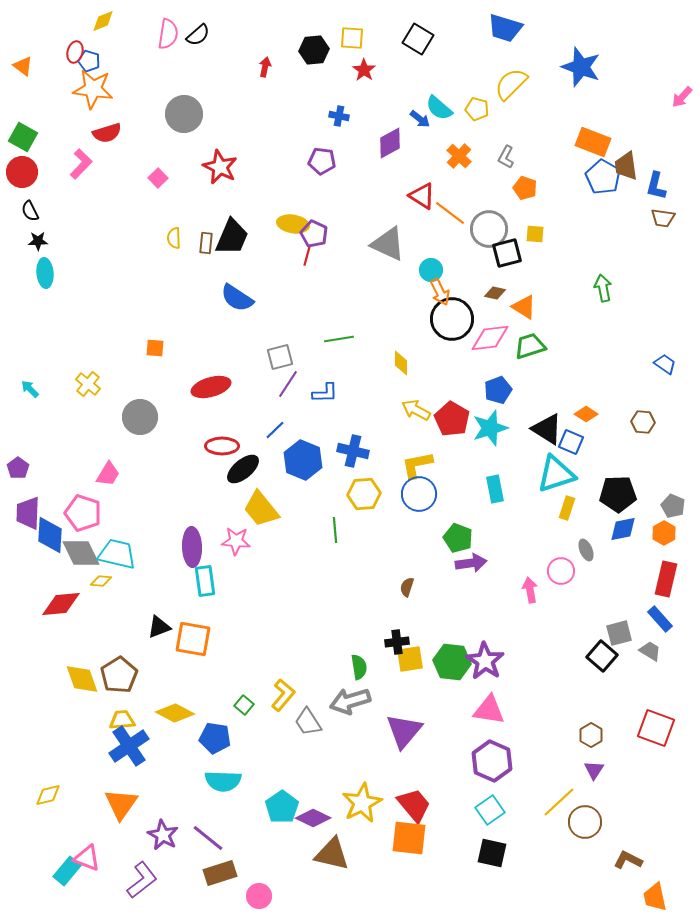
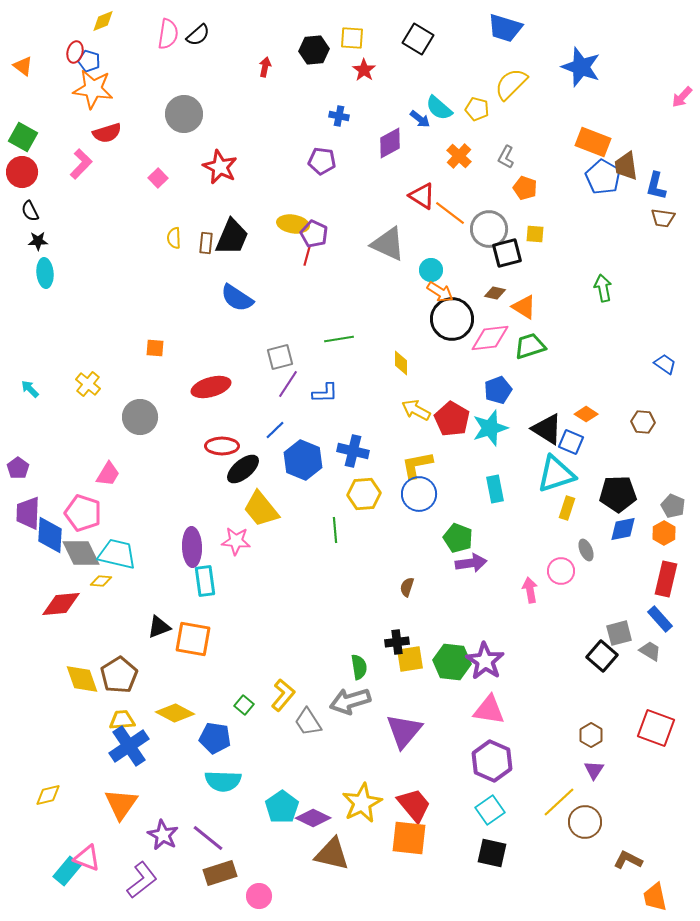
orange arrow at (440, 292): rotated 32 degrees counterclockwise
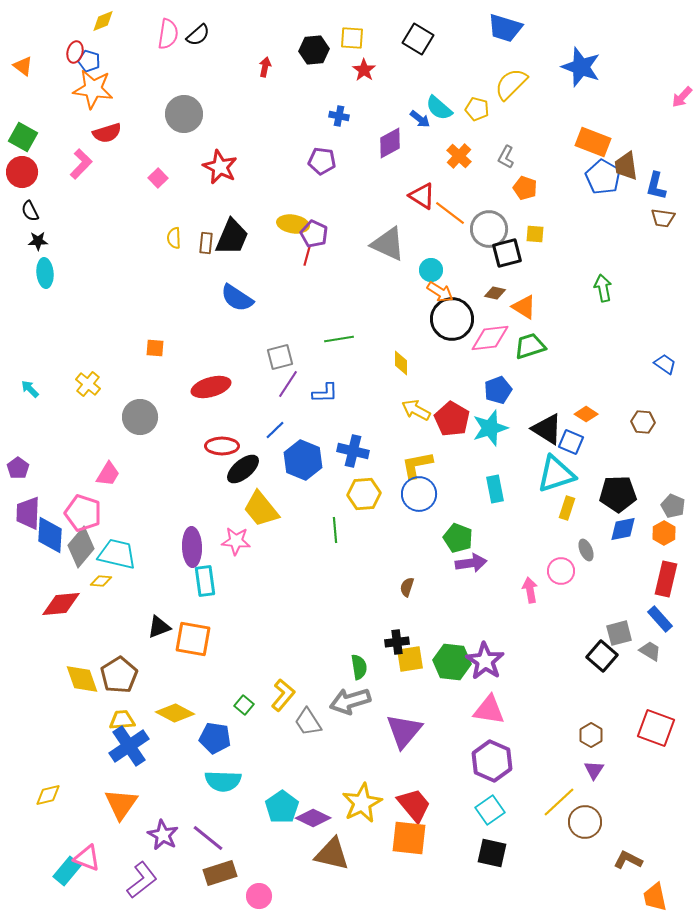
gray diamond at (81, 553): moved 6 px up; rotated 66 degrees clockwise
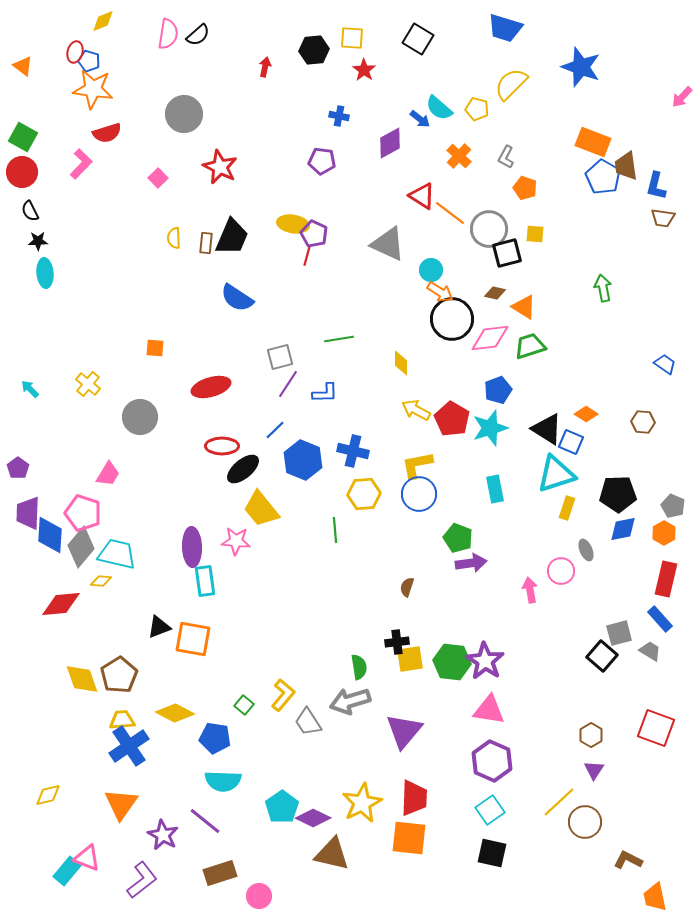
red trapezoid at (414, 805): moved 7 px up; rotated 42 degrees clockwise
purple line at (208, 838): moved 3 px left, 17 px up
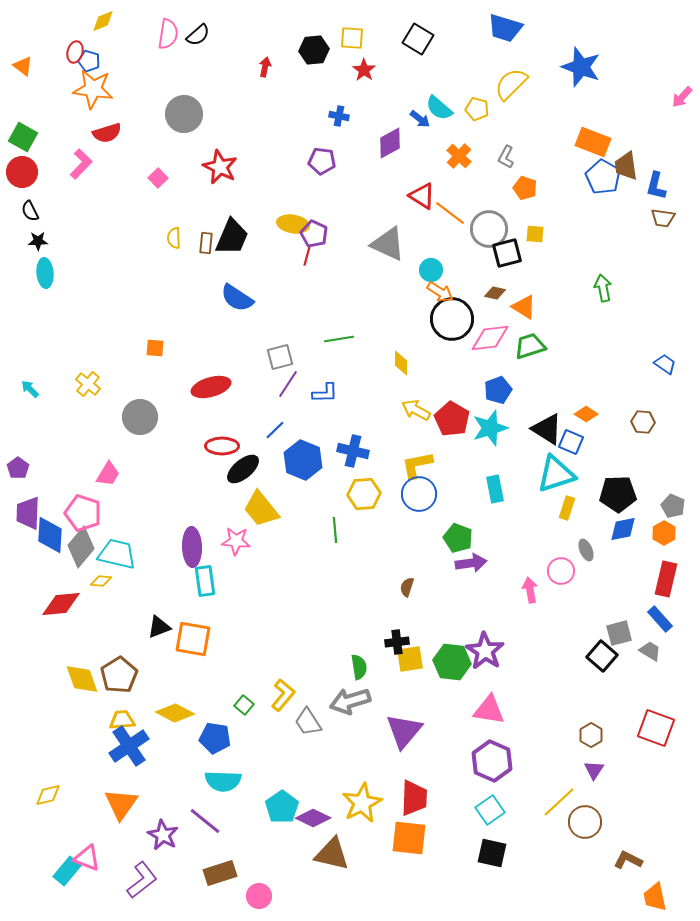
purple star at (485, 661): moved 10 px up
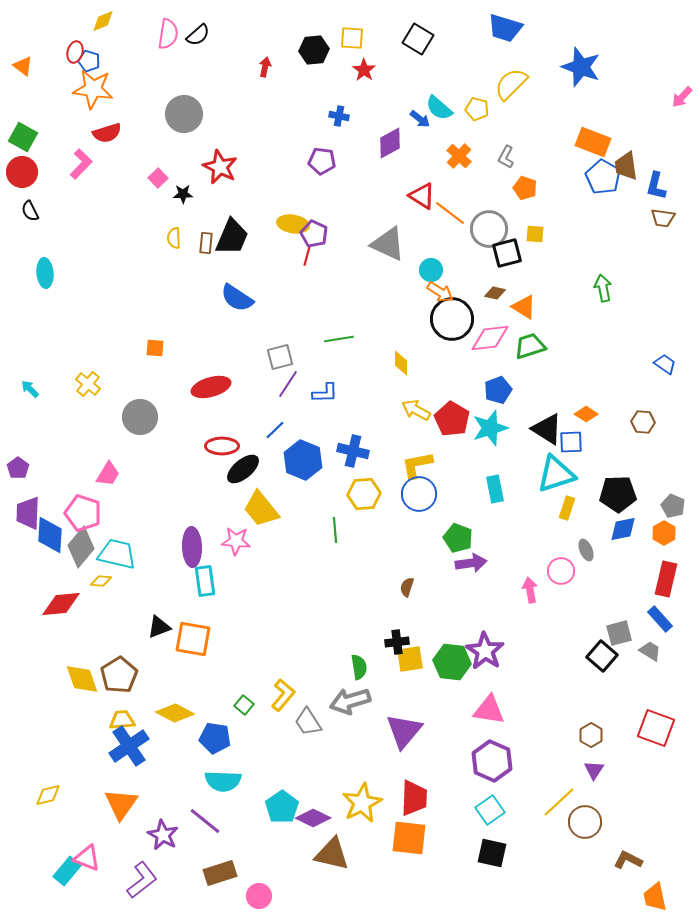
black star at (38, 241): moved 145 px right, 47 px up
blue square at (571, 442): rotated 25 degrees counterclockwise
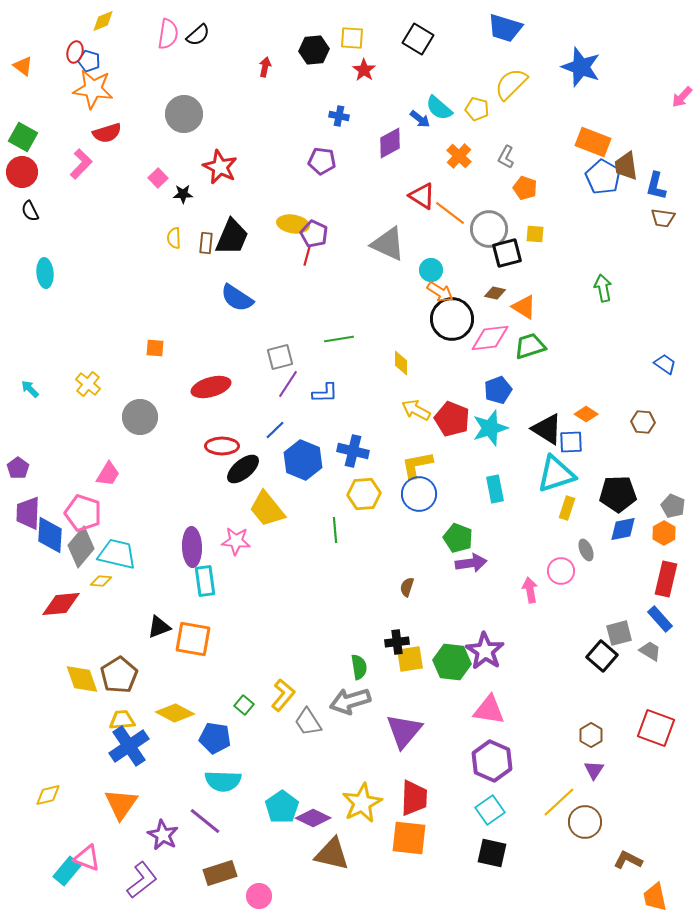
red pentagon at (452, 419): rotated 8 degrees counterclockwise
yellow trapezoid at (261, 509): moved 6 px right
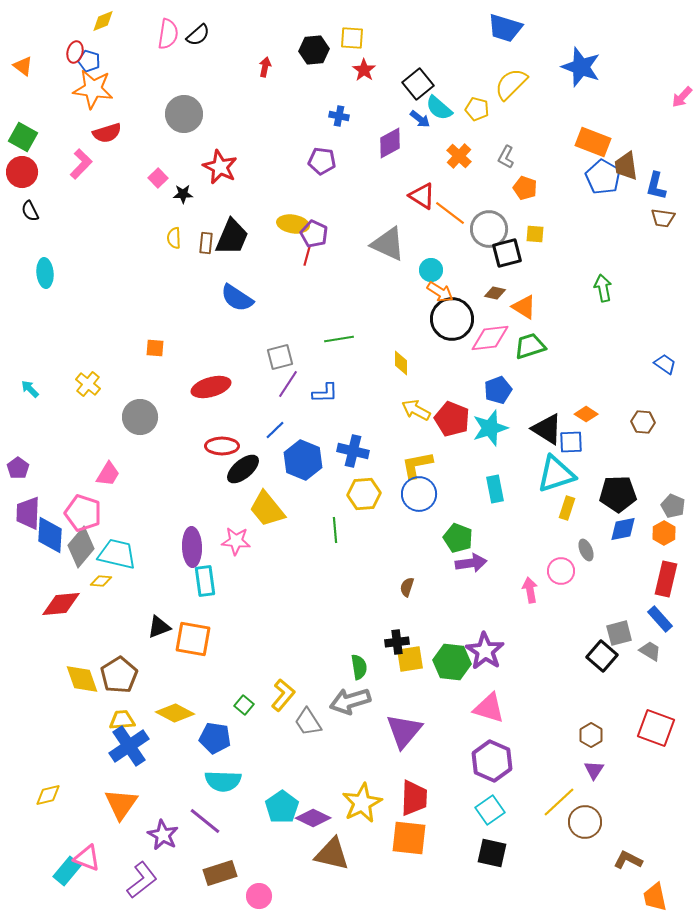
black square at (418, 39): moved 45 px down; rotated 20 degrees clockwise
pink triangle at (489, 710): moved 2 px up; rotated 8 degrees clockwise
